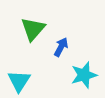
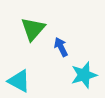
blue arrow: rotated 54 degrees counterclockwise
cyan triangle: rotated 35 degrees counterclockwise
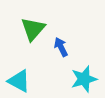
cyan star: moved 4 px down
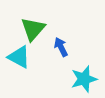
cyan triangle: moved 24 px up
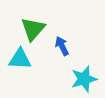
blue arrow: moved 1 px right, 1 px up
cyan triangle: moved 1 px right, 2 px down; rotated 25 degrees counterclockwise
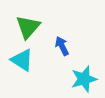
green triangle: moved 5 px left, 2 px up
cyan triangle: moved 2 px right, 1 px down; rotated 30 degrees clockwise
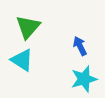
blue arrow: moved 18 px right
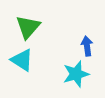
blue arrow: moved 7 px right; rotated 18 degrees clockwise
cyan star: moved 8 px left, 5 px up
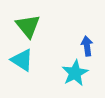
green triangle: moved 1 px up; rotated 20 degrees counterclockwise
cyan star: moved 1 px left, 1 px up; rotated 12 degrees counterclockwise
